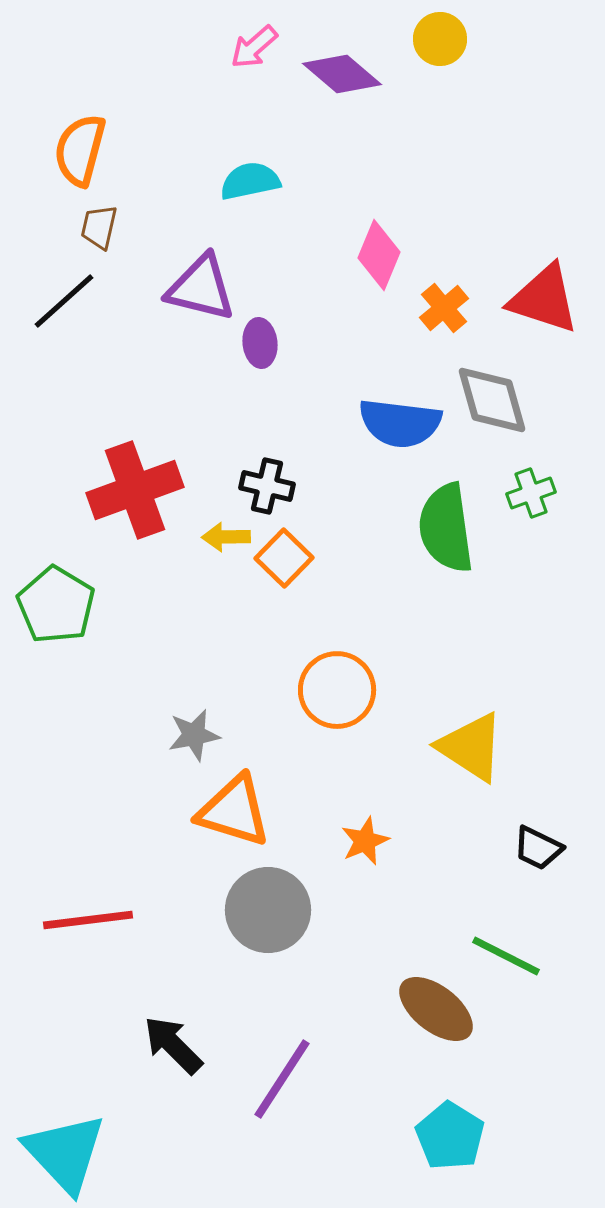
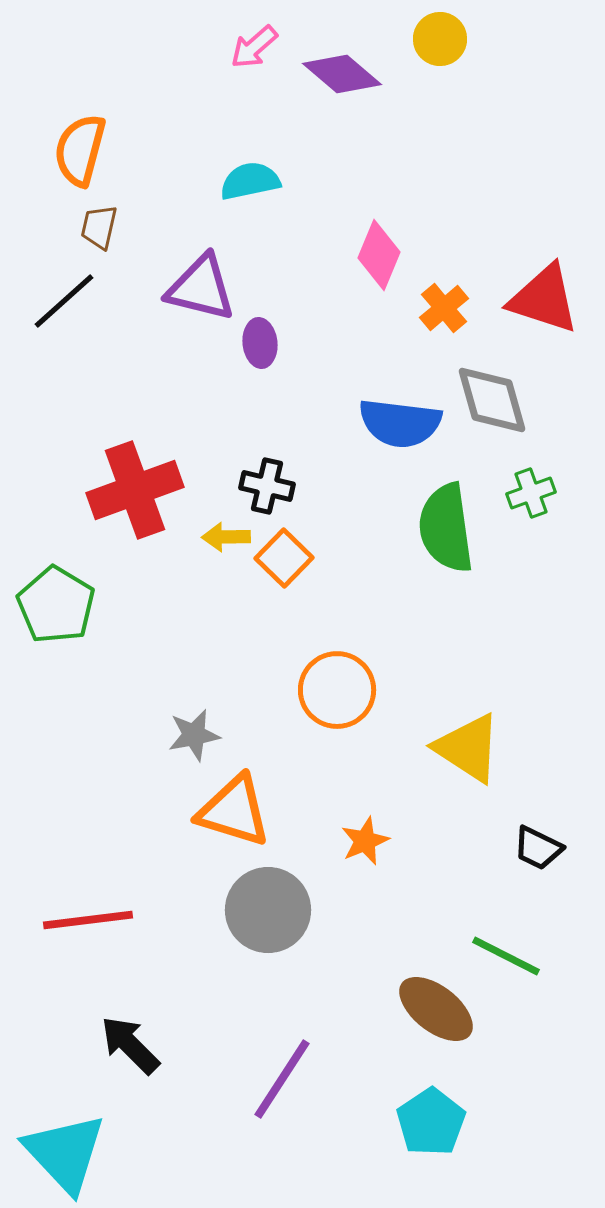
yellow triangle: moved 3 px left, 1 px down
black arrow: moved 43 px left
cyan pentagon: moved 19 px left, 14 px up; rotated 6 degrees clockwise
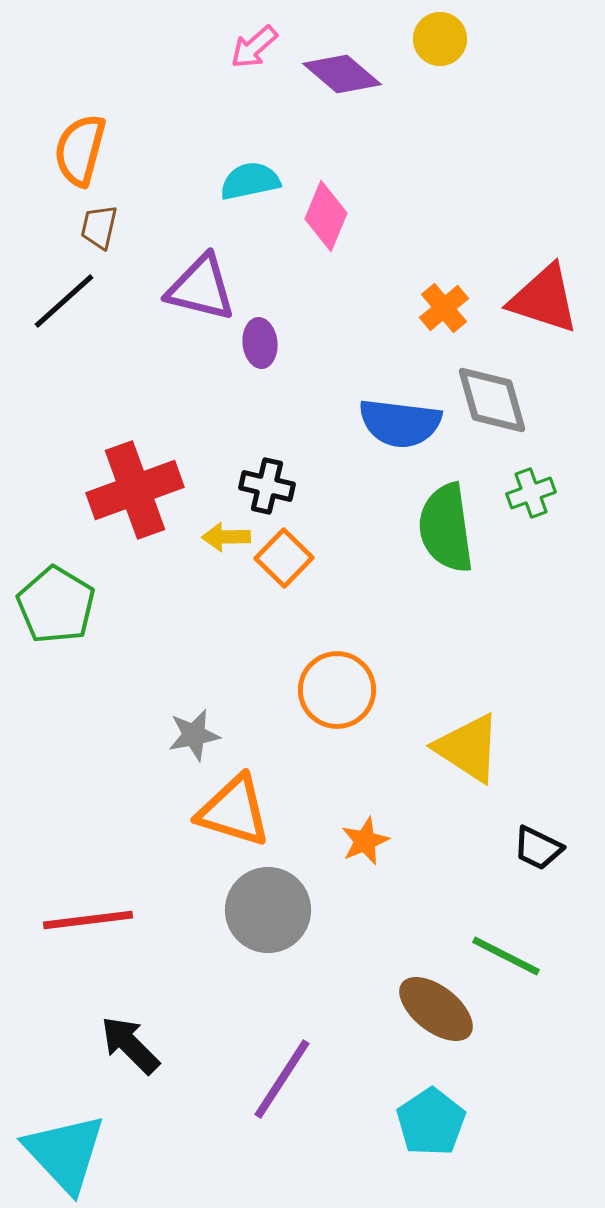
pink diamond: moved 53 px left, 39 px up
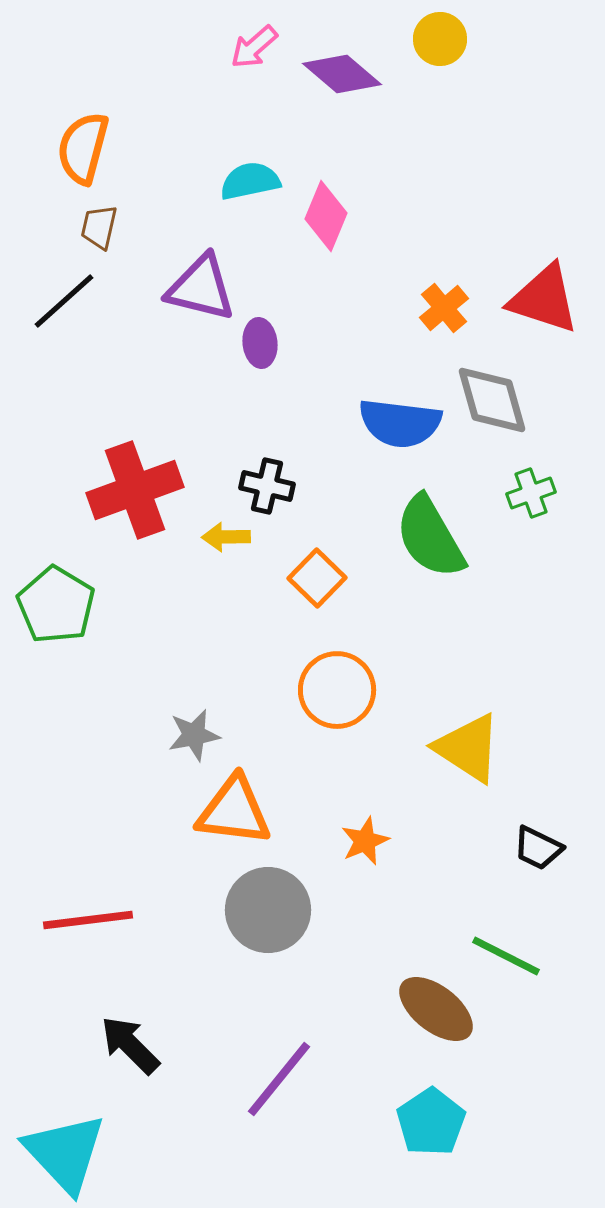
orange semicircle: moved 3 px right, 2 px up
green semicircle: moved 16 px left, 9 px down; rotated 22 degrees counterclockwise
orange square: moved 33 px right, 20 px down
orange triangle: rotated 10 degrees counterclockwise
purple line: moved 3 px left; rotated 6 degrees clockwise
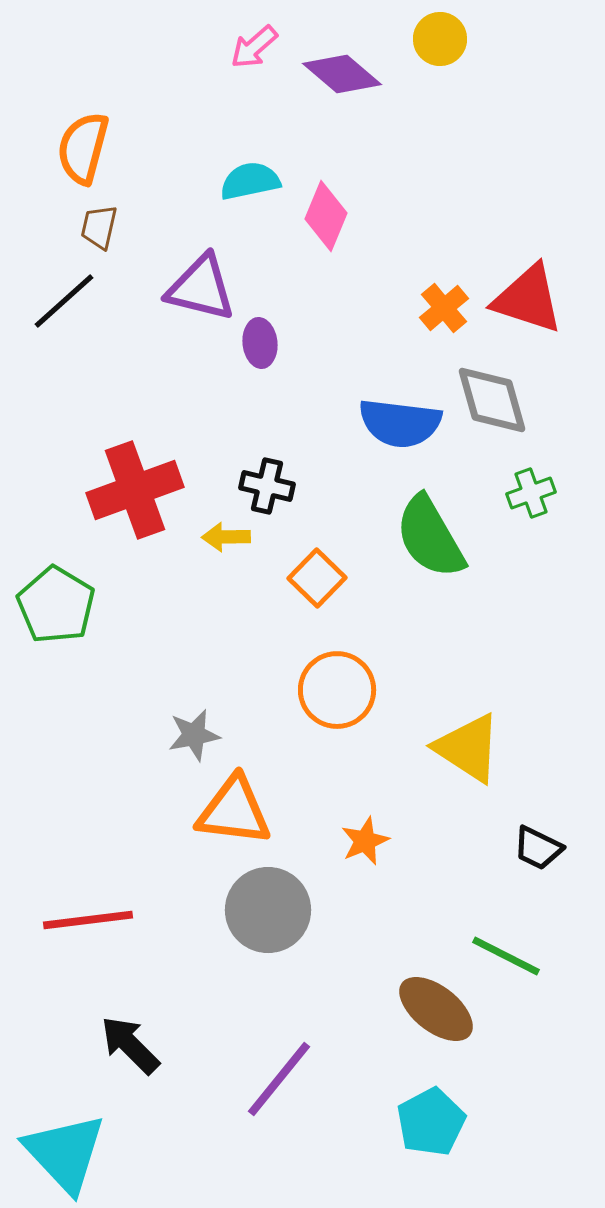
red triangle: moved 16 px left
cyan pentagon: rotated 6 degrees clockwise
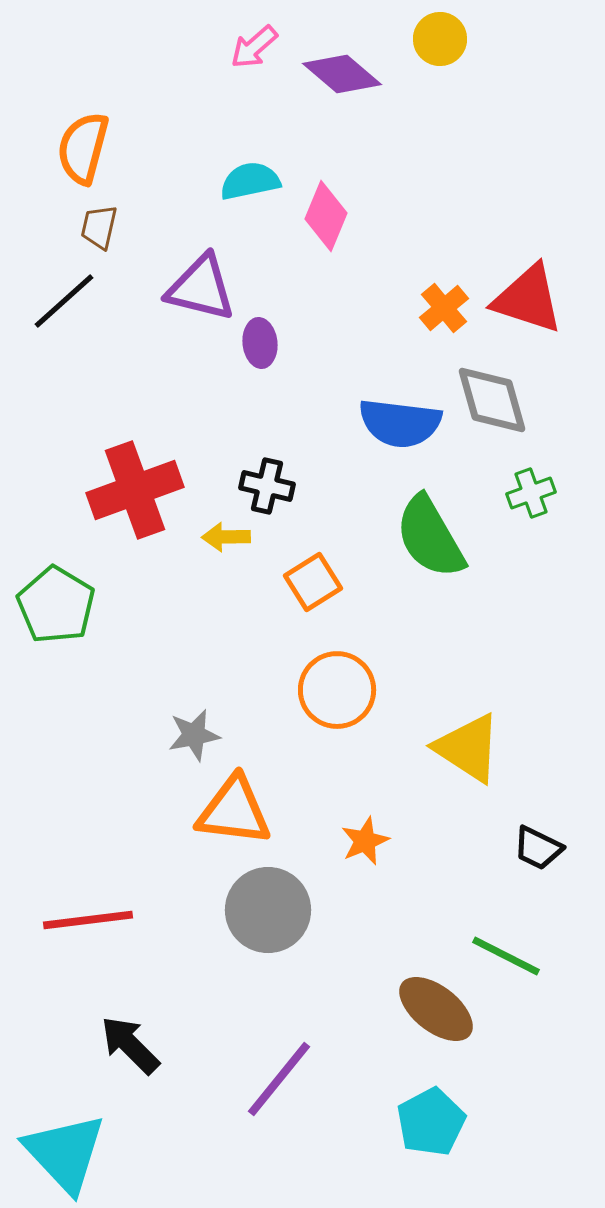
orange square: moved 4 px left, 4 px down; rotated 14 degrees clockwise
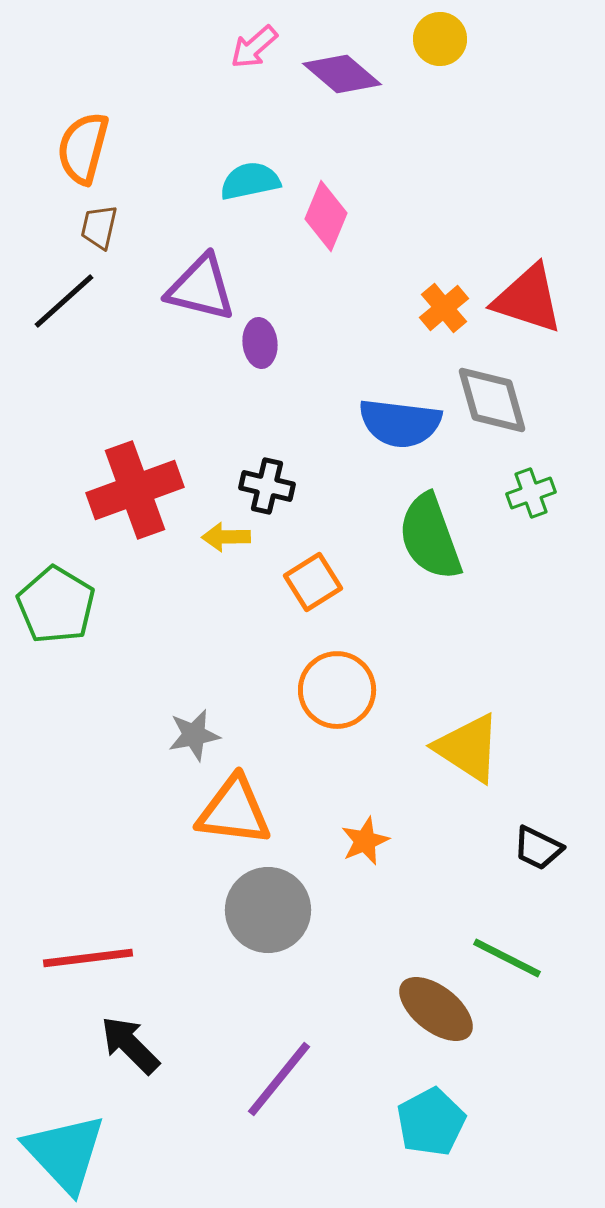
green semicircle: rotated 10 degrees clockwise
red line: moved 38 px down
green line: moved 1 px right, 2 px down
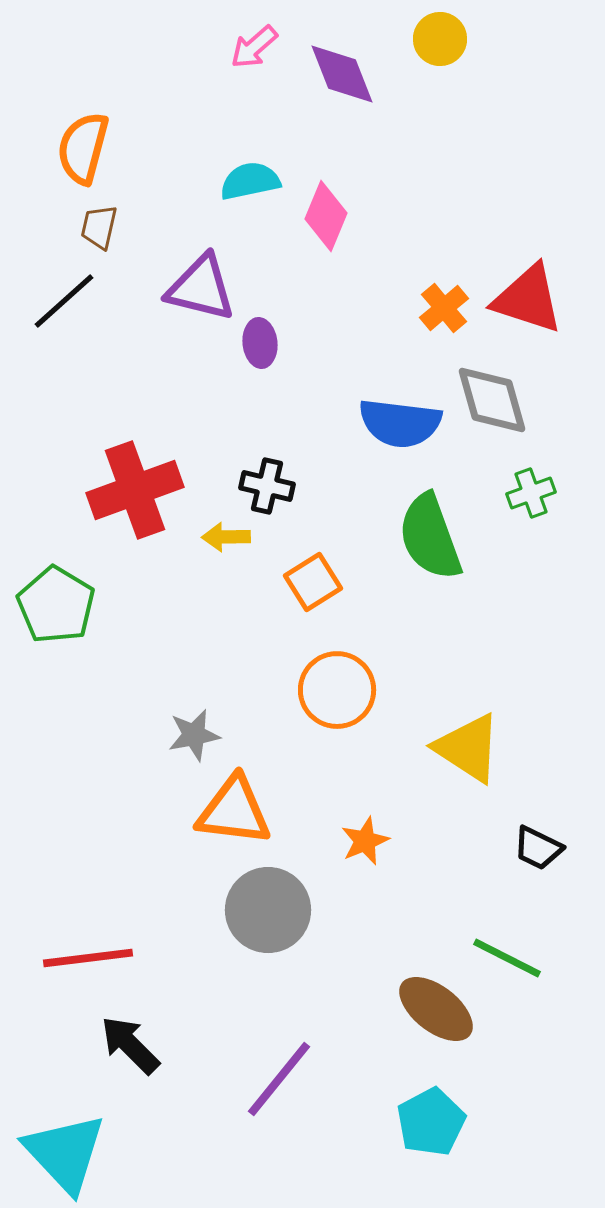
purple diamond: rotated 28 degrees clockwise
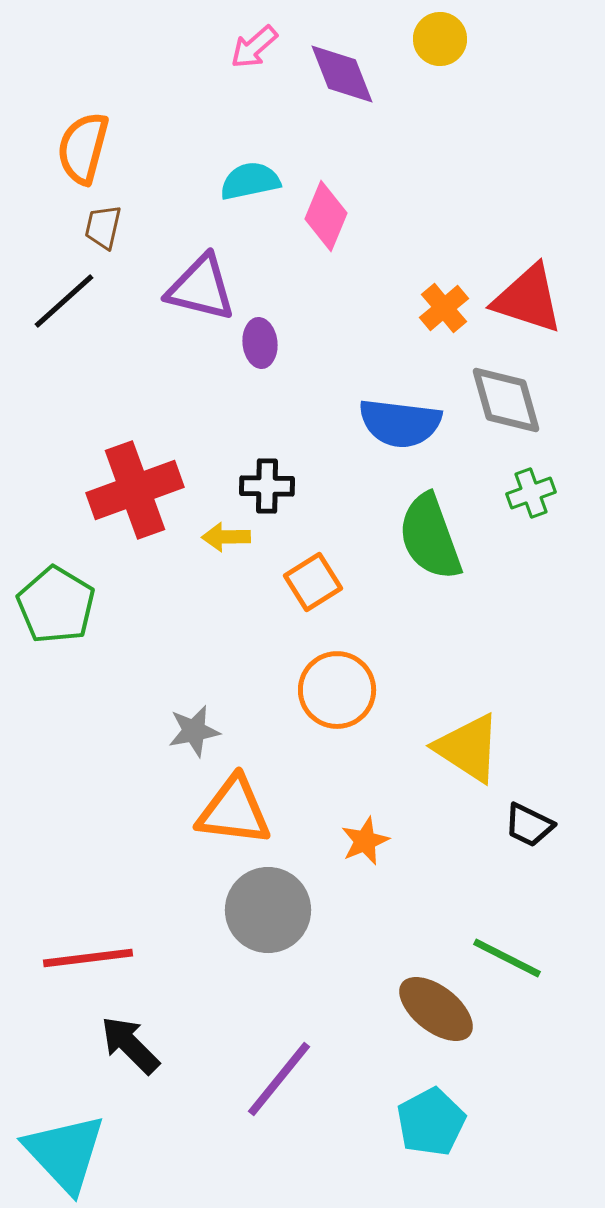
brown trapezoid: moved 4 px right
gray diamond: moved 14 px right
black cross: rotated 12 degrees counterclockwise
gray star: moved 4 px up
black trapezoid: moved 9 px left, 23 px up
